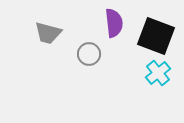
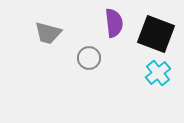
black square: moved 2 px up
gray circle: moved 4 px down
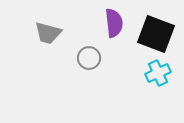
cyan cross: rotated 15 degrees clockwise
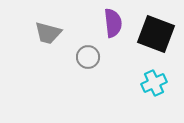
purple semicircle: moved 1 px left
gray circle: moved 1 px left, 1 px up
cyan cross: moved 4 px left, 10 px down
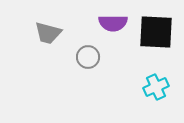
purple semicircle: rotated 96 degrees clockwise
black square: moved 2 px up; rotated 18 degrees counterclockwise
cyan cross: moved 2 px right, 4 px down
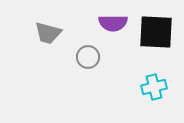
cyan cross: moved 2 px left; rotated 10 degrees clockwise
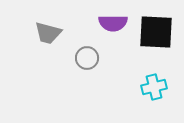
gray circle: moved 1 px left, 1 px down
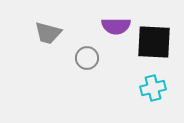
purple semicircle: moved 3 px right, 3 px down
black square: moved 2 px left, 10 px down
cyan cross: moved 1 px left, 1 px down
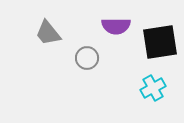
gray trapezoid: rotated 36 degrees clockwise
black square: moved 6 px right; rotated 12 degrees counterclockwise
cyan cross: rotated 15 degrees counterclockwise
